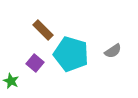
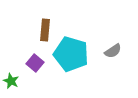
brown rectangle: moved 2 px right; rotated 50 degrees clockwise
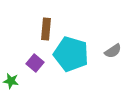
brown rectangle: moved 1 px right, 1 px up
green star: rotated 14 degrees counterclockwise
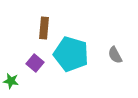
brown rectangle: moved 2 px left, 1 px up
gray semicircle: moved 2 px right, 4 px down; rotated 96 degrees clockwise
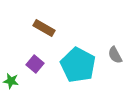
brown rectangle: rotated 65 degrees counterclockwise
cyan pentagon: moved 7 px right, 11 px down; rotated 12 degrees clockwise
purple square: moved 1 px down
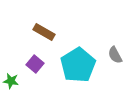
brown rectangle: moved 4 px down
cyan pentagon: rotated 12 degrees clockwise
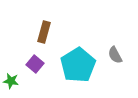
brown rectangle: rotated 75 degrees clockwise
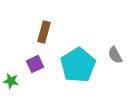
purple square: rotated 24 degrees clockwise
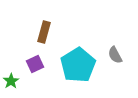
green star: rotated 28 degrees clockwise
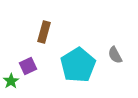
purple square: moved 7 px left, 2 px down
